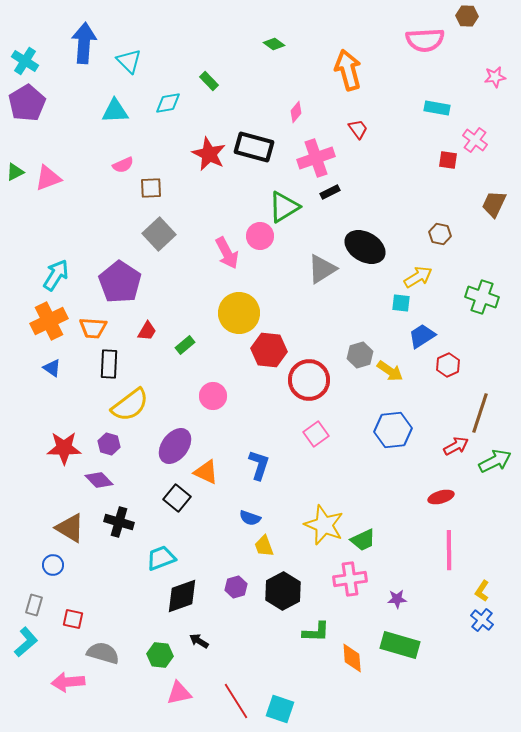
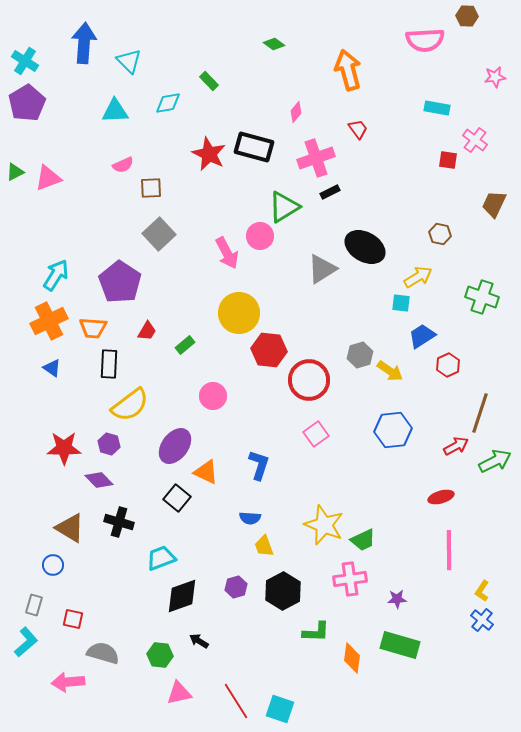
blue semicircle at (250, 518): rotated 15 degrees counterclockwise
orange diamond at (352, 658): rotated 12 degrees clockwise
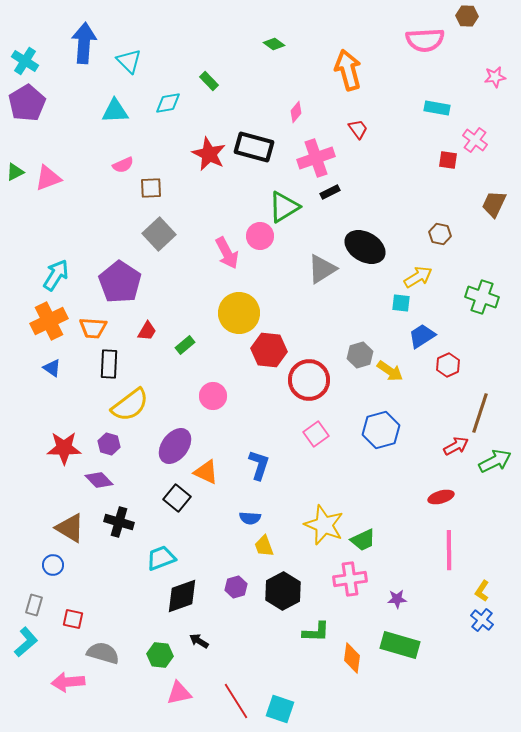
blue hexagon at (393, 430): moved 12 px left; rotated 9 degrees counterclockwise
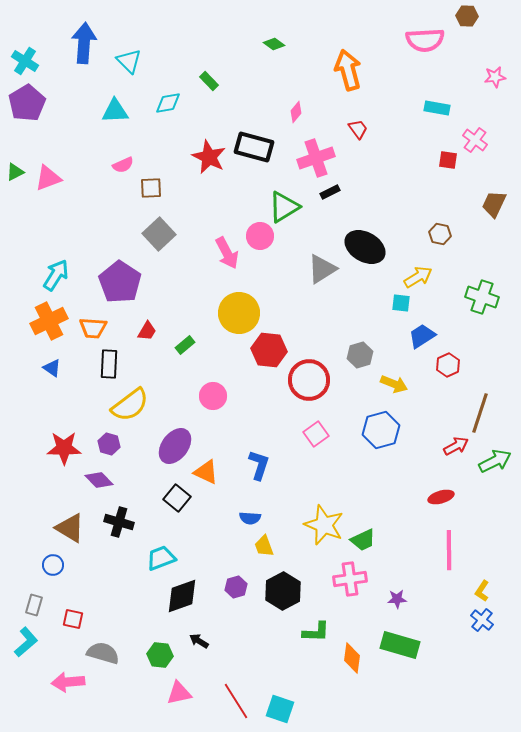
red star at (209, 154): moved 3 px down
yellow arrow at (390, 371): moved 4 px right, 13 px down; rotated 12 degrees counterclockwise
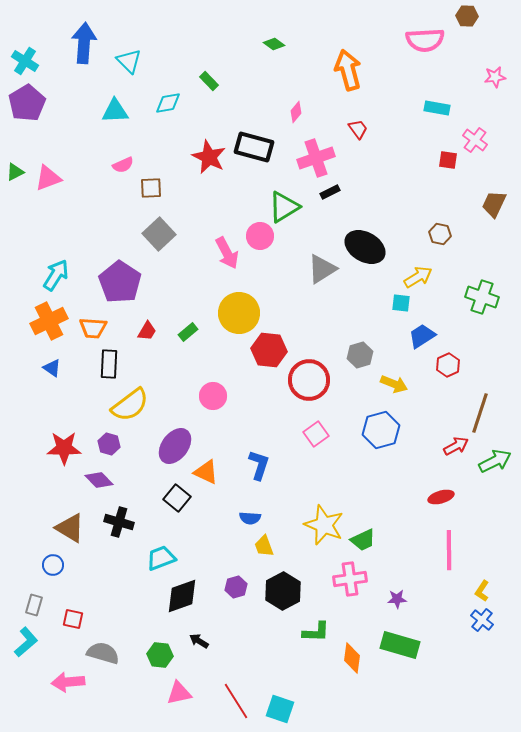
green rectangle at (185, 345): moved 3 px right, 13 px up
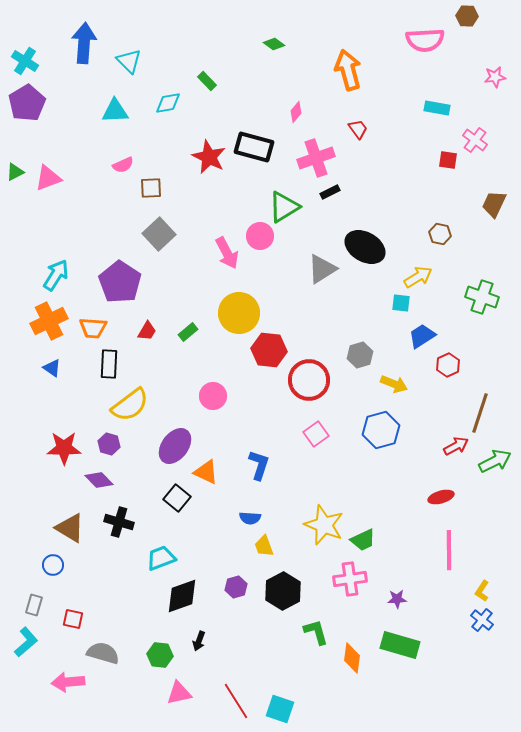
green rectangle at (209, 81): moved 2 px left
green L-shape at (316, 632): rotated 108 degrees counterclockwise
black arrow at (199, 641): rotated 102 degrees counterclockwise
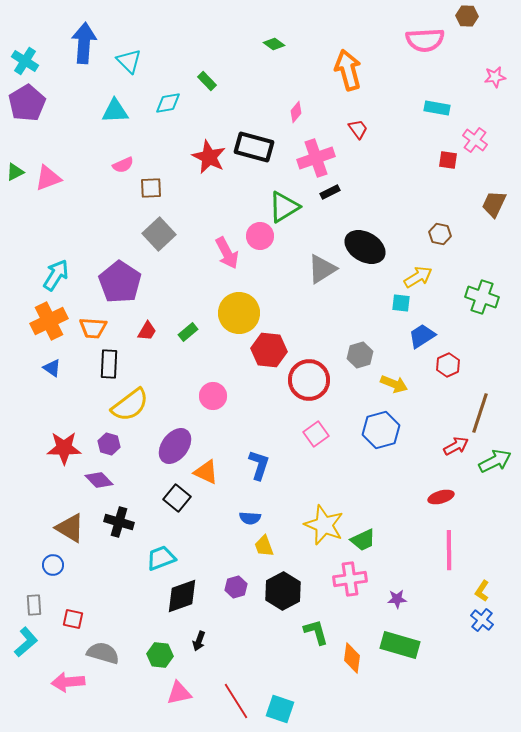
gray rectangle at (34, 605): rotated 20 degrees counterclockwise
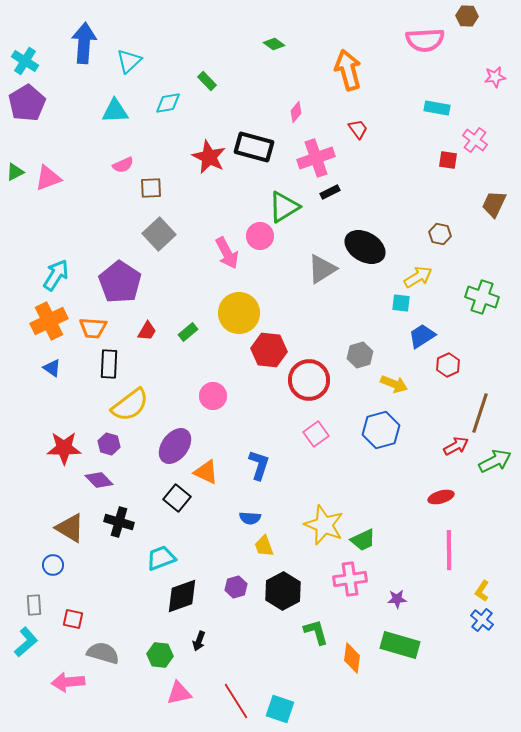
cyan triangle at (129, 61): rotated 32 degrees clockwise
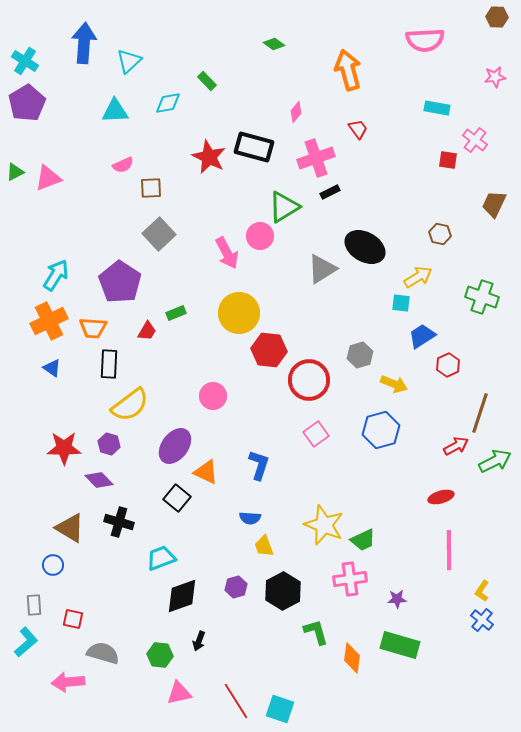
brown hexagon at (467, 16): moved 30 px right, 1 px down
green rectangle at (188, 332): moved 12 px left, 19 px up; rotated 18 degrees clockwise
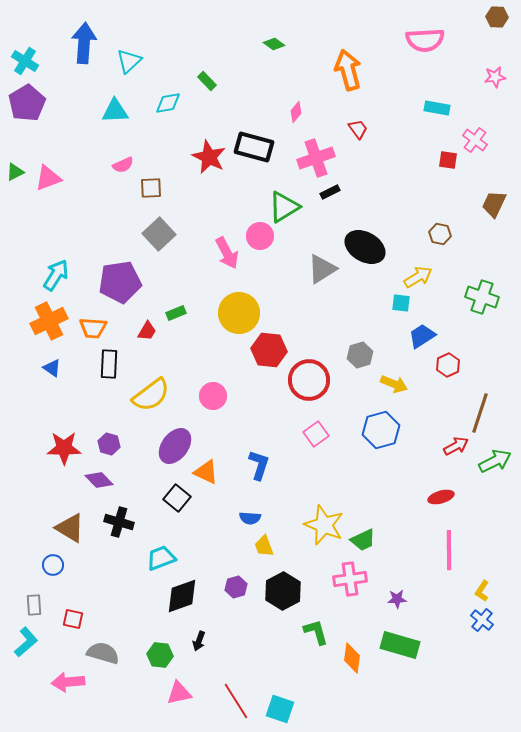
purple pentagon at (120, 282): rotated 30 degrees clockwise
yellow semicircle at (130, 405): moved 21 px right, 10 px up
